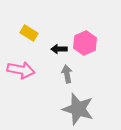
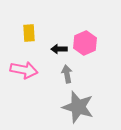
yellow rectangle: rotated 54 degrees clockwise
pink arrow: moved 3 px right
gray star: moved 2 px up
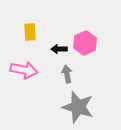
yellow rectangle: moved 1 px right, 1 px up
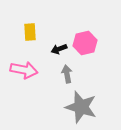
pink hexagon: rotated 10 degrees clockwise
black arrow: rotated 21 degrees counterclockwise
gray star: moved 3 px right
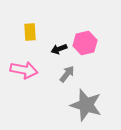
gray arrow: rotated 48 degrees clockwise
gray star: moved 5 px right, 2 px up
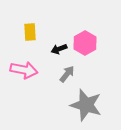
pink hexagon: rotated 15 degrees counterclockwise
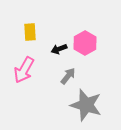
pink arrow: rotated 108 degrees clockwise
gray arrow: moved 1 px right, 2 px down
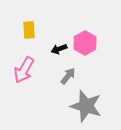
yellow rectangle: moved 1 px left, 2 px up
gray star: moved 1 px down
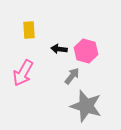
pink hexagon: moved 1 px right, 8 px down; rotated 15 degrees counterclockwise
black arrow: rotated 28 degrees clockwise
pink arrow: moved 1 px left, 3 px down
gray arrow: moved 4 px right
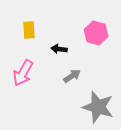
pink hexagon: moved 10 px right, 18 px up
gray arrow: rotated 18 degrees clockwise
gray star: moved 12 px right, 1 px down
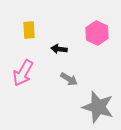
pink hexagon: moved 1 px right; rotated 10 degrees clockwise
gray arrow: moved 3 px left, 3 px down; rotated 66 degrees clockwise
